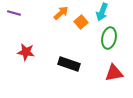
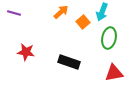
orange arrow: moved 1 px up
orange square: moved 2 px right
black rectangle: moved 2 px up
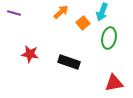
orange square: moved 1 px down
red star: moved 4 px right, 2 px down
red triangle: moved 10 px down
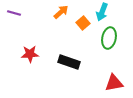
red star: rotated 12 degrees counterclockwise
